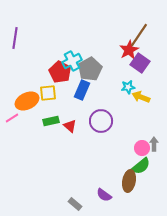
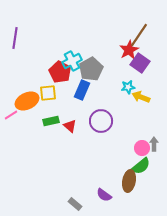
gray pentagon: moved 1 px right
pink line: moved 1 px left, 3 px up
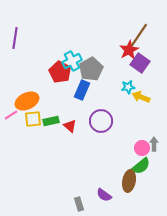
yellow square: moved 15 px left, 26 px down
gray rectangle: moved 4 px right; rotated 32 degrees clockwise
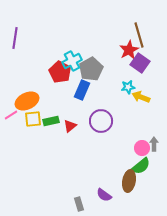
brown line: rotated 50 degrees counterclockwise
red triangle: rotated 40 degrees clockwise
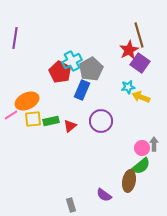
gray rectangle: moved 8 px left, 1 px down
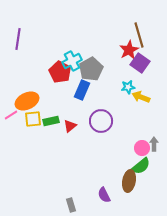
purple line: moved 3 px right, 1 px down
purple semicircle: rotated 28 degrees clockwise
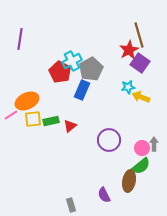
purple line: moved 2 px right
purple circle: moved 8 px right, 19 px down
